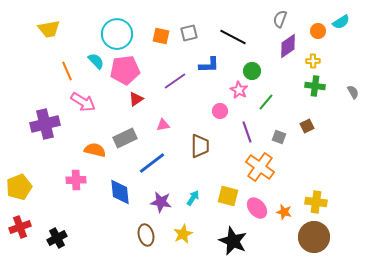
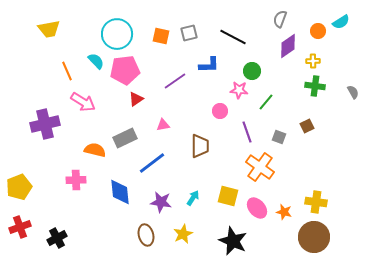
pink star at (239, 90): rotated 24 degrees counterclockwise
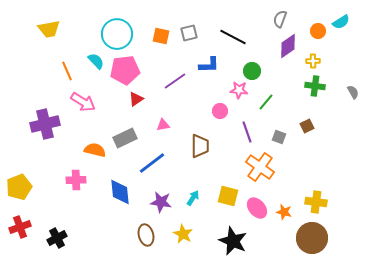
yellow star at (183, 234): rotated 18 degrees counterclockwise
brown circle at (314, 237): moved 2 px left, 1 px down
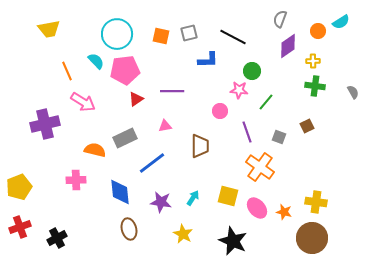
blue L-shape at (209, 65): moved 1 px left, 5 px up
purple line at (175, 81): moved 3 px left, 10 px down; rotated 35 degrees clockwise
pink triangle at (163, 125): moved 2 px right, 1 px down
brown ellipse at (146, 235): moved 17 px left, 6 px up
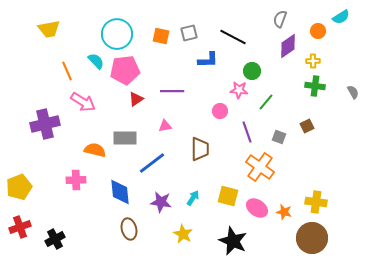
cyan semicircle at (341, 22): moved 5 px up
gray rectangle at (125, 138): rotated 25 degrees clockwise
brown trapezoid at (200, 146): moved 3 px down
pink ellipse at (257, 208): rotated 15 degrees counterclockwise
black cross at (57, 238): moved 2 px left, 1 px down
